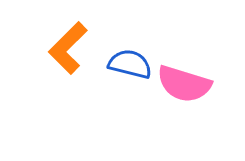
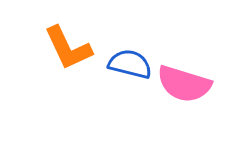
orange L-shape: rotated 70 degrees counterclockwise
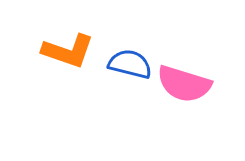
orange L-shape: moved 3 px down; rotated 46 degrees counterclockwise
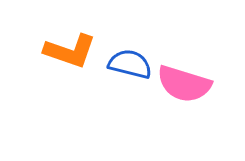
orange L-shape: moved 2 px right
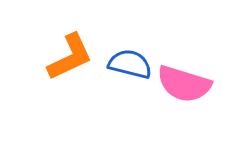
orange L-shape: moved 6 px down; rotated 44 degrees counterclockwise
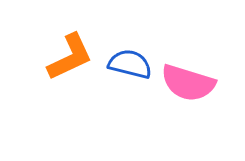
pink semicircle: moved 4 px right, 1 px up
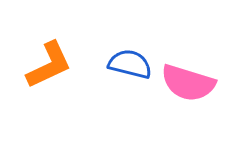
orange L-shape: moved 21 px left, 8 px down
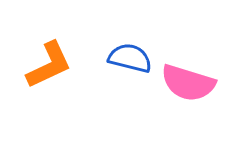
blue semicircle: moved 6 px up
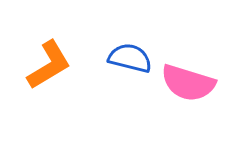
orange L-shape: rotated 6 degrees counterclockwise
